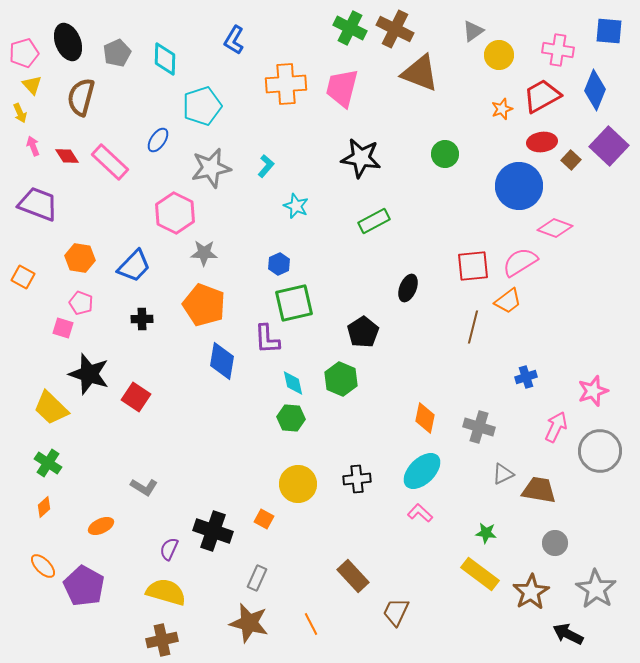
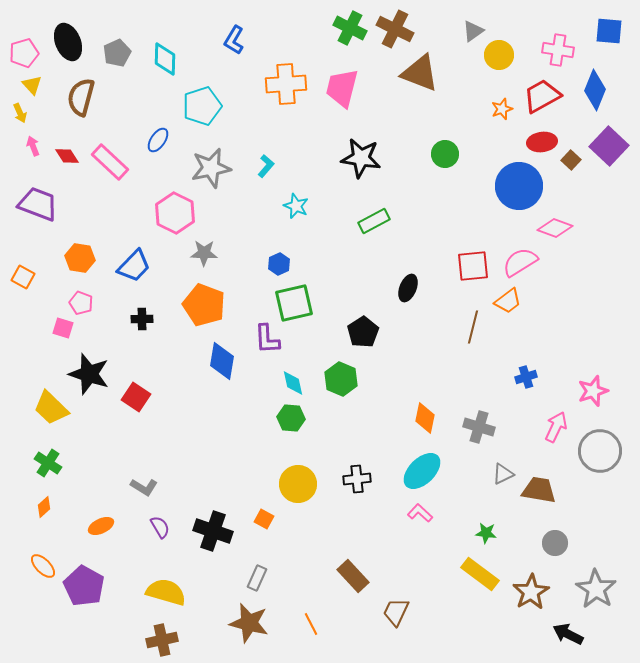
purple semicircle at (169, 549): moved 9 px left, 22 px up; rotated 125 degrees clockwise
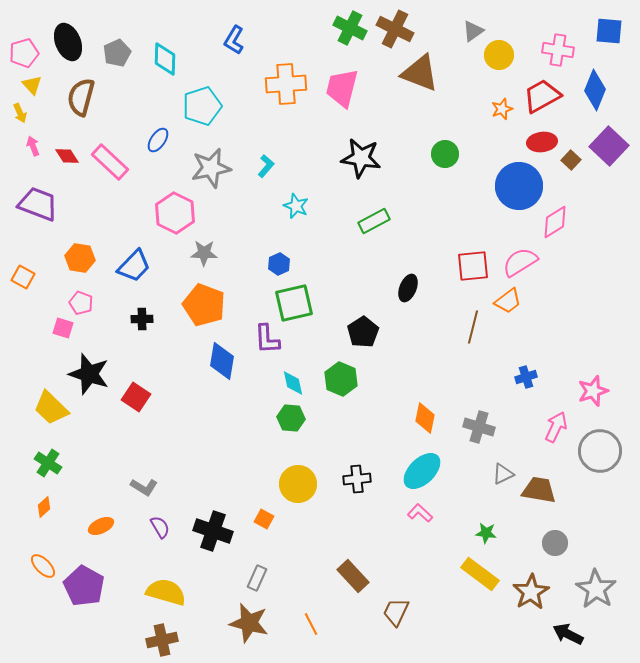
pink diamond at (555, 228): moved 6 px up; rotated 52 degrees counterclockwise
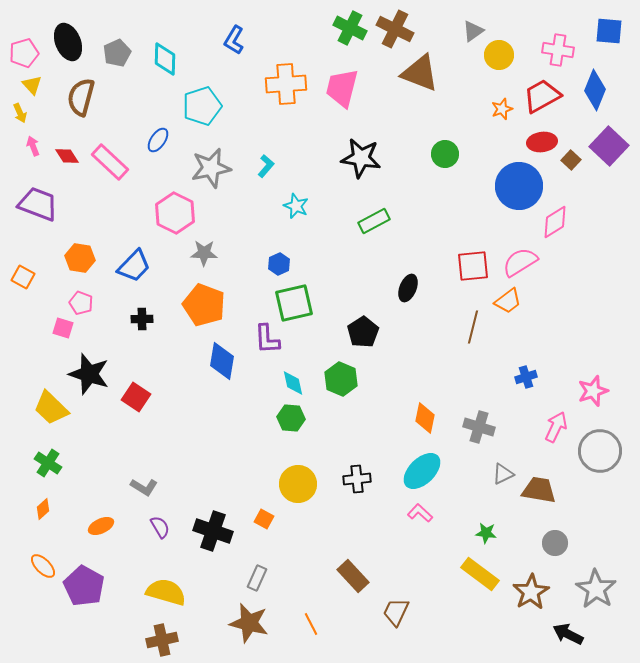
orange diamond at (44, 507): moved 1 px left, 2 px down
